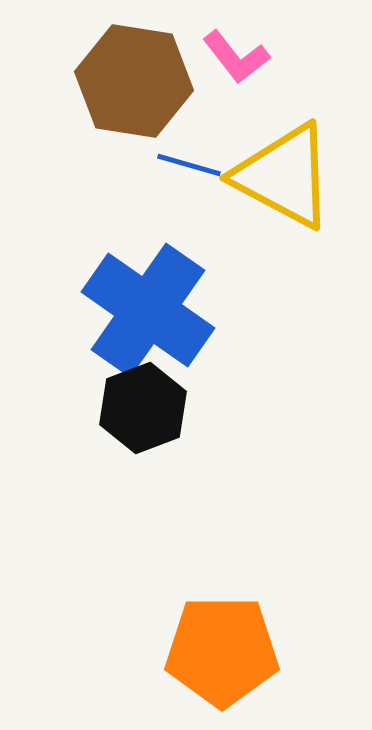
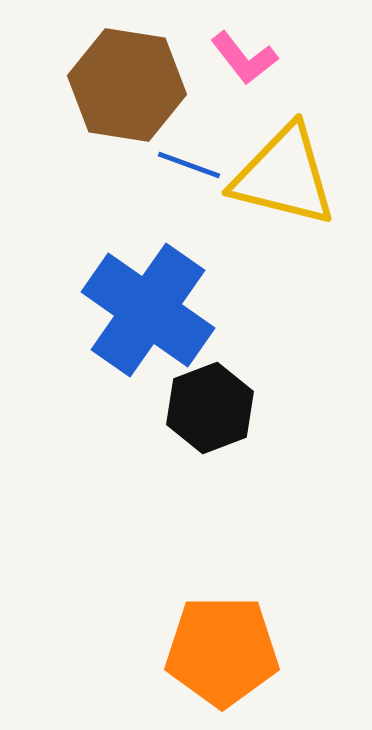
pink L-shape: moved 8 px right, 1 px down
brown hexagon: moved 7 px left, 4 px down
blue line: rotated 4 degrees clockwise
yellow triangle: rotated 14 degrees counterclockwise
black hexagon: moved 67 px right
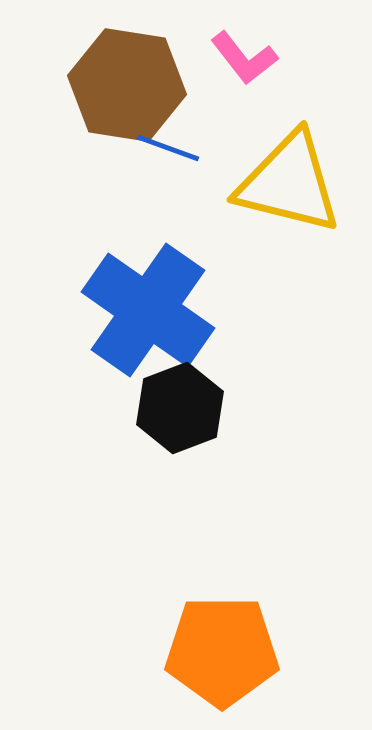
blue line: moved 21 px left, 17 px up
yellow triangle: moved 5 px right, 7 px down
black hexagon: moved 30 px left
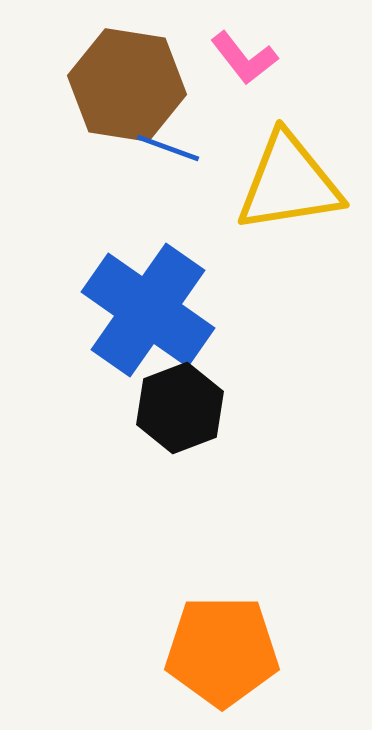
yellow triangle: rotated 23 degrees counterclockwise
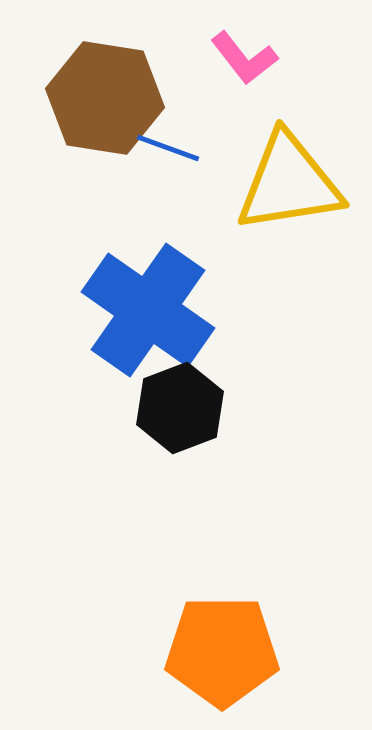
brown hexagon: moved 22 px left, 13 px down
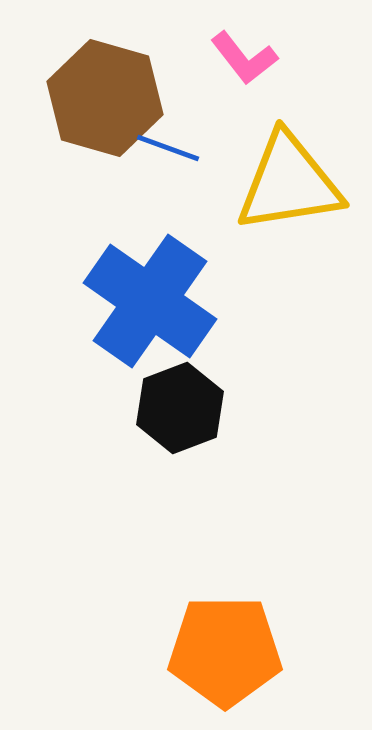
brown hexagon: rotated 7 degrees clockwise
blue cross: moved 2 px right, 9 px up
orange pentagon: moved 3 px right
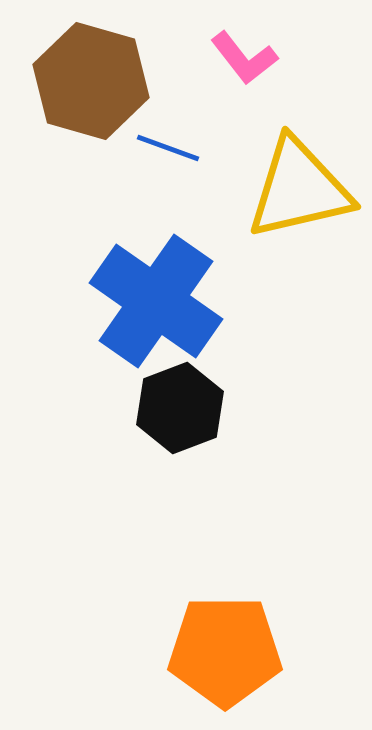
brown hexagon: moved 14 px left, 17 px up
yellow triangle: moved 10 px right, 6 px down; rotated 4 degrees counterclockwise
blue cross: moved 6 px right
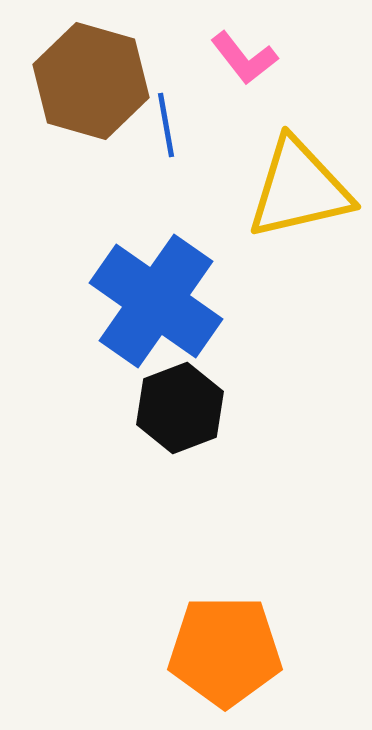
blue line: moved 2 px left, 23 px up; rotated 60 degrees clockwise
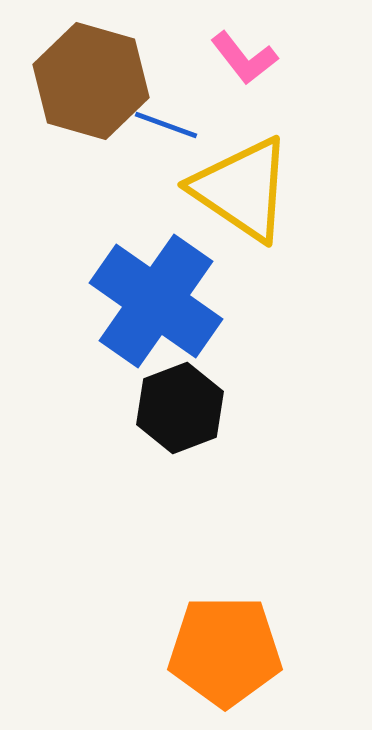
blue line: rotated 60 degrees counterclockwise
yellow triangle: moved 57 px left; rotated 47 degrees clockwise
